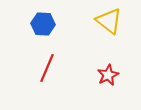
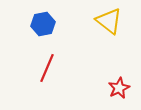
blue hexagon: rotated 15 degrees counterclockwise
red star: moved 11 px right, 13 px down
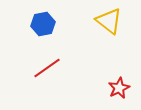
red line: rotated 32 degrees clockwise
